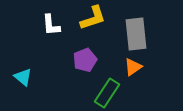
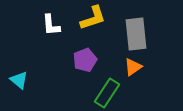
cyan triangle: moved 4 px left, 3 px down
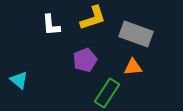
gray rectangle: rotated 64 degrees counterclockwise
orange triangle: rotated 30 degrees clockwise
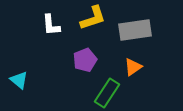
gray rectangle: moved 1 px left, 4 px up; rotated 28 degrees counterclockwise
orange triangle: rotated 30 degrees counterclockwise
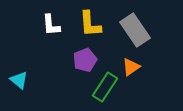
yellow L-shape: moved 3 px left, 6 px down; rotated 104 degrees clockwise
gray rectangle: rotated 64 degrees clockwise
orange triangle: moved 2 px left
green rectangle: moved 2 px left, 6 px up
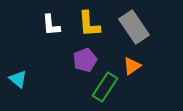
yellow L-shape: moved 1 px left
gray rectangle: moved 1 px left, 3 px up
orange triangle: moved 1 px right, 1 px up
cyan triangle: moved 1 px left, 1 px up
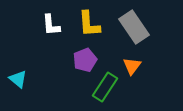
orange triangle: rotated 18 degrees counterclockwise
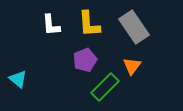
green rectangle: rotated 12 degrees clockwise
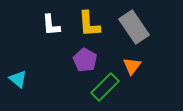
purple pentagon: rotated 20 degrees counterclockwise
